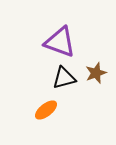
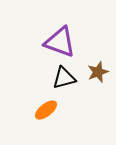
brown star: moved 2 px right, 1 px up
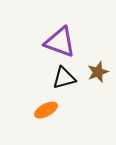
orange ellipse: rotated 10 degrees clockwise
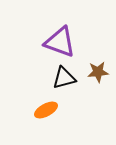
brown star: rotated 15 degrees clockwise
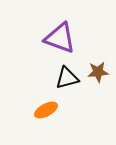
purple triangle: moved 4 px up
black triangle: moved 3 px right
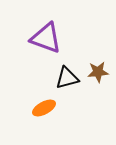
purple triangle: moved 14 px left
orange ellipse: moved 2 px left, 2 px up
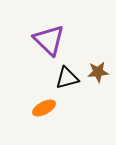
purple triangle: moved 3 px right, 2 px down; rotated 24 degrees clockwise
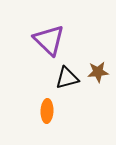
orange ellipse: moved 3 px right, 3 px down; rotated 60 degrees counterclockwise
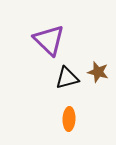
brown star: rotated 20 degrees clockwise
orange ellipse: moved 22 px right, 8 px down
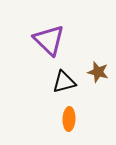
black triangle: moved 3 px left, 4 px down
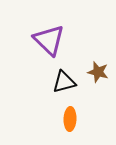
orange ellipse: moved 1 px right
